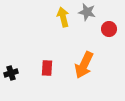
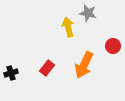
gray star: moved 1 px right, 1 px down
yellow arrow: moved 5 px right, 10 px down
red circle: moved 4 px right, 17 px down
red rectangle: rotated 35 degrees clockwise
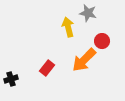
red circle: moved 11 px left, 5 px up
orange arrow: moved 5 px up; rotated 20 degrees clockwise
black cross: moved 6 px down
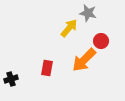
yellow arrow: moved 1 px right, 1 px down; rotated 54 degrees clockwise
red circle: moved 1 px left
red rectangle: rotated 28 degrees counterclockwise
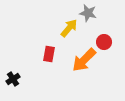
red circle: moved 3 px right, 1 px down
red rectangle: moved 2 px right, 14 px up
black cross: moved 2 px right; rotated 16 degrees counterclockwise
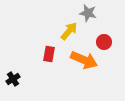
yellow arrow: moved 3 px down
orange arrow: rotated 112 degrees counterclockwise
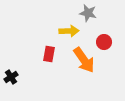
yellow arrow: rotated 48 degrees clockwise
orange arrow: rotated 32 degrees clockwise
black cross: moved 2 px left, 2 px up
